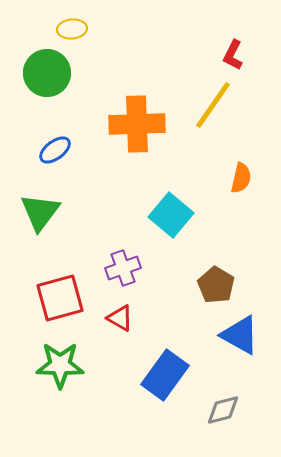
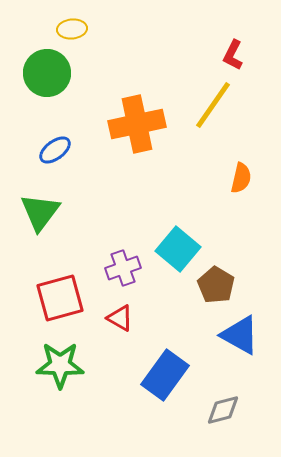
orange cross: rotated 10 degrees counterclockwise
cyan square: moved 7 px right, 34 px down
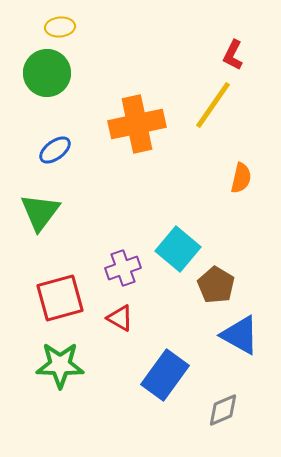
yellow ellipse: moved 12 px left, 2 px up
gray diamond: rotated 9 degrees counterclockwise
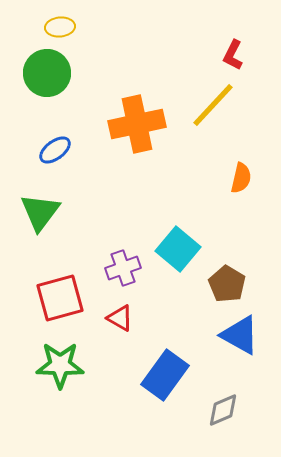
yellow line: rotated 8 degrees clockwise
brown pentagon: moved 11 px right, 1 px up
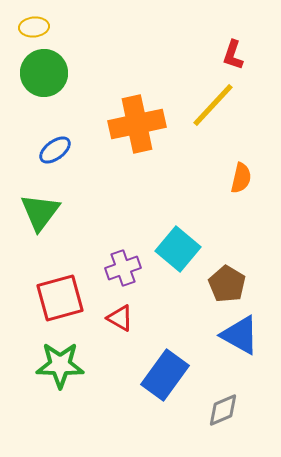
yellow ellipse: moved 26 px left
red L-shape: rotated 8 degrees counterclockwise
green circle: moved 3 px left
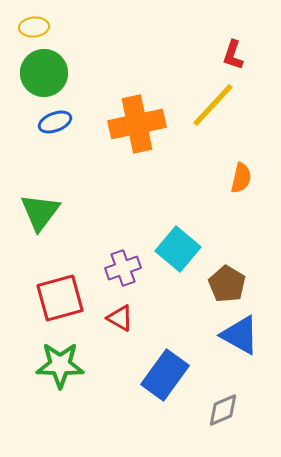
blue ellipse: moved 28 px up; rotated 16 degrees clockwise
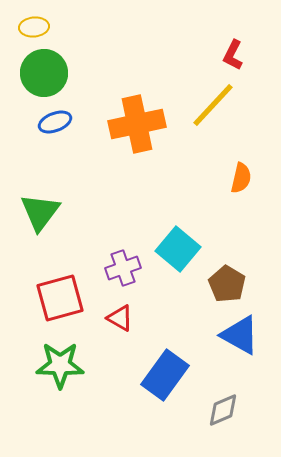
red L-shape: rotated 8 degrees clockwise
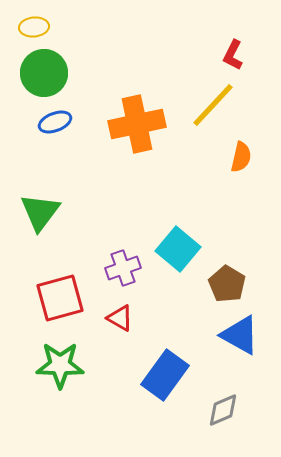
orange semicircle: moved 21 px up
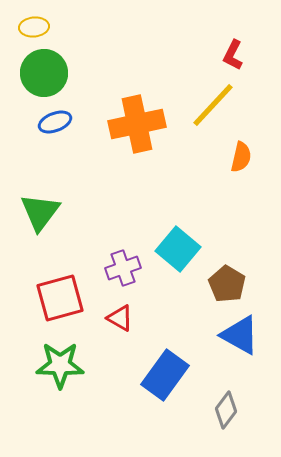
gray diamond: moved 3 px right; rotated 30 degrees counterclockwise
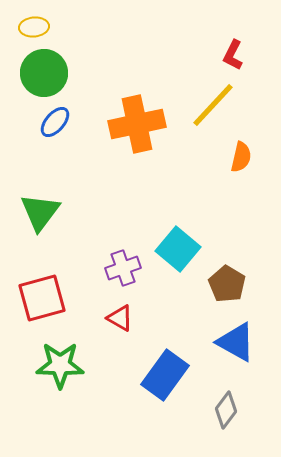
blue ellipse: rotated 28 degrees counterclockwise
red square: moved 18 px left
blue triangle: moved 4 px left, 7 px down
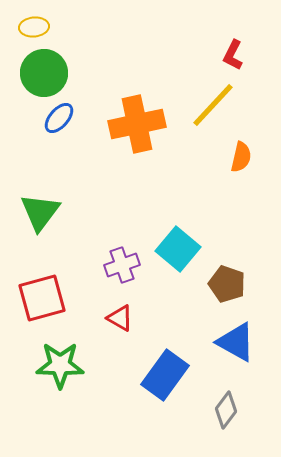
blue ellipse: moved 4 px right, 4 px up
purple cross: moved 1 px left, 3 px up
brown pentagon: rotated 12 degrees counterclockwise
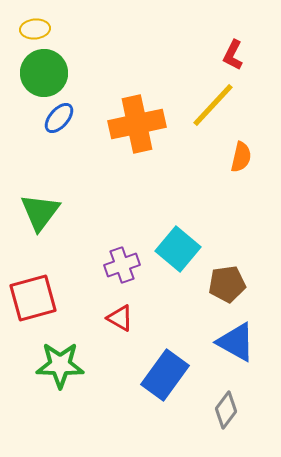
yellow ellipse: moved 1 px right, 2 px down
brown pentagon: rotated 27 degrees counterclockwise
red square: moved 9 px left
